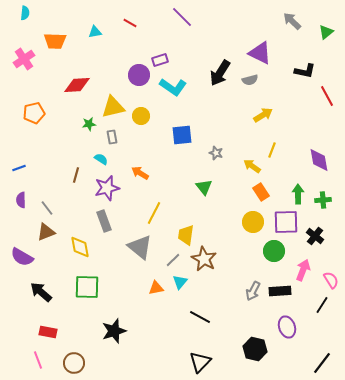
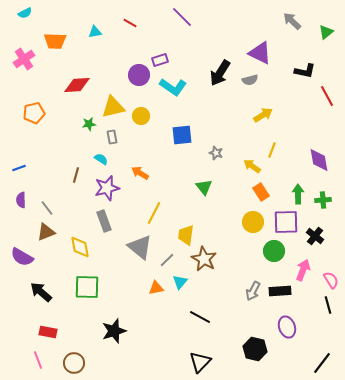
cyan semicircle at (25, 13): rotated 56 degrees clockwise
gray line at (173, 260): moved 6 px left
black line at (322, 305): moved 6 px right; rotated 48 degrees counterclockwise
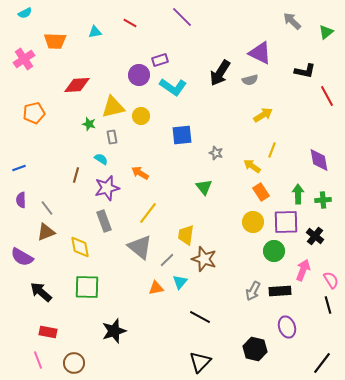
green star at (89, 124): rotated 24 degrees clockwise
yellow line at (154, 213): moved 6 px left; rotated 10 degrees clockwise
brown star at (204, 259): rotated 10 degrees counterclockwise
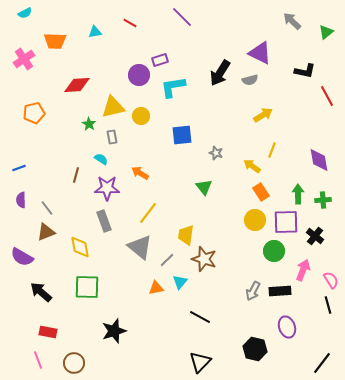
cyan L-shape at (173, 87): rotated 136 degrees clockwise
green star at (89, 124): rotated 16 degrees clockwise
purple star at (107, 188): rotated 15 degrees clockwise
yellow circle at (253, 222): moved 2 px right, 2 px up
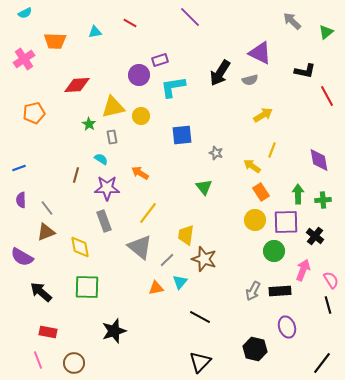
purple line at (182, 17): moved 8 px right
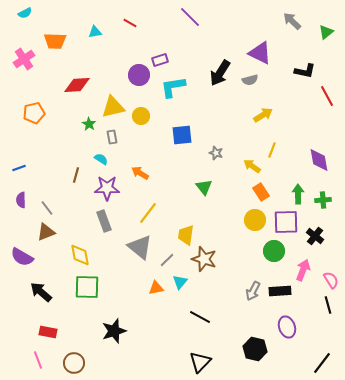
yellow diamond at (80, 247): moved 8 px down
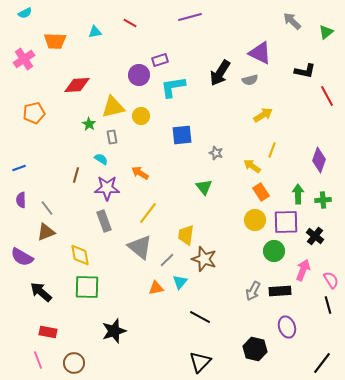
purple line at (190, 17): rotated 60 degrees counterclockwise
purple diamond at (319, 160): rotated 30 degrees clockwise
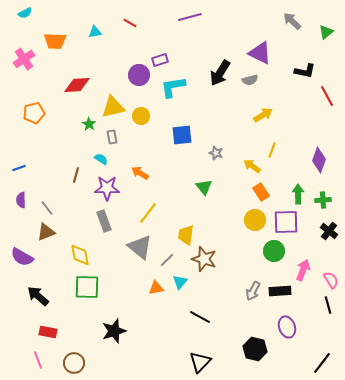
black cross at (315, 236): moved 14 px right, 5 px up
black arrow at (41, 292): moved 3 px left, 4 px down
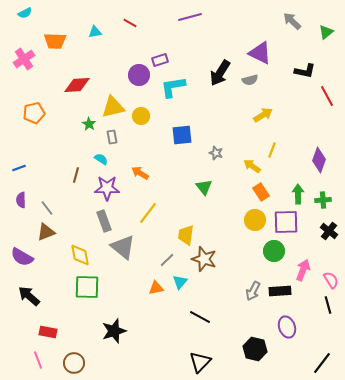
gray triangle at (140, 247): moved 17 px left
black arrow at (38, 296): moved 9 px left
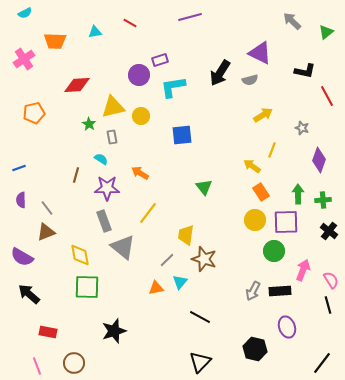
gray star at (216, 153): moved 86 px right, 25 px up
black arrow at (29, 296): moved 2 px up
pink line at (38, 360): moved 1 px left, 6 px down
